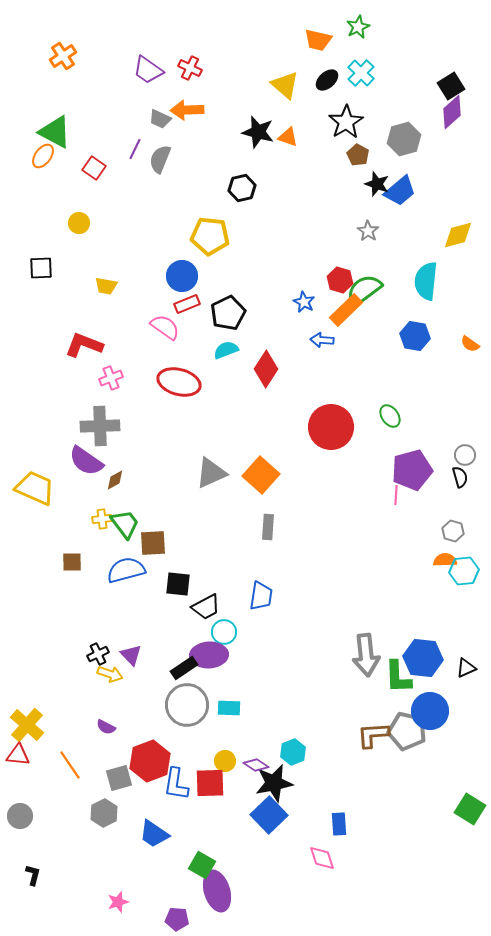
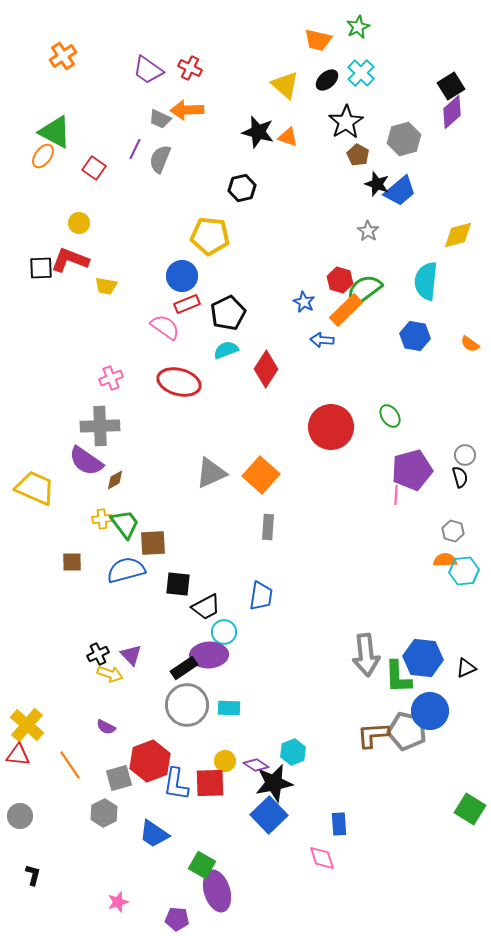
red L-shape at (84, 345): moved 14 px left, 85 px up
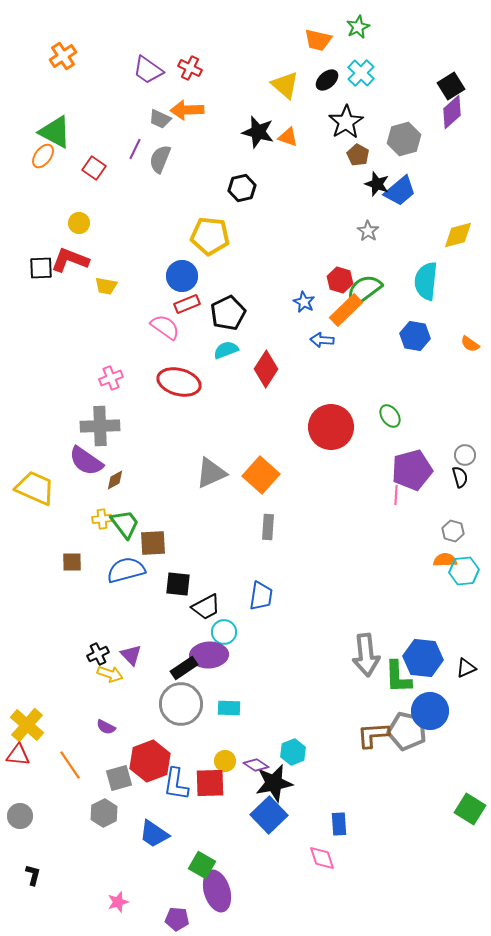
gray circle at (187, 705): moved 6 px left, 1 px up
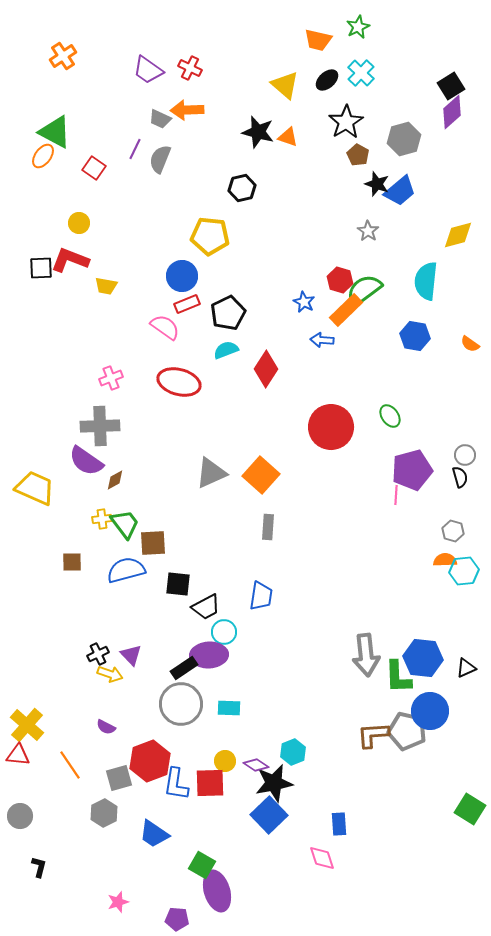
black L-shape at (33, 875): moved 6 px right, 8 px up
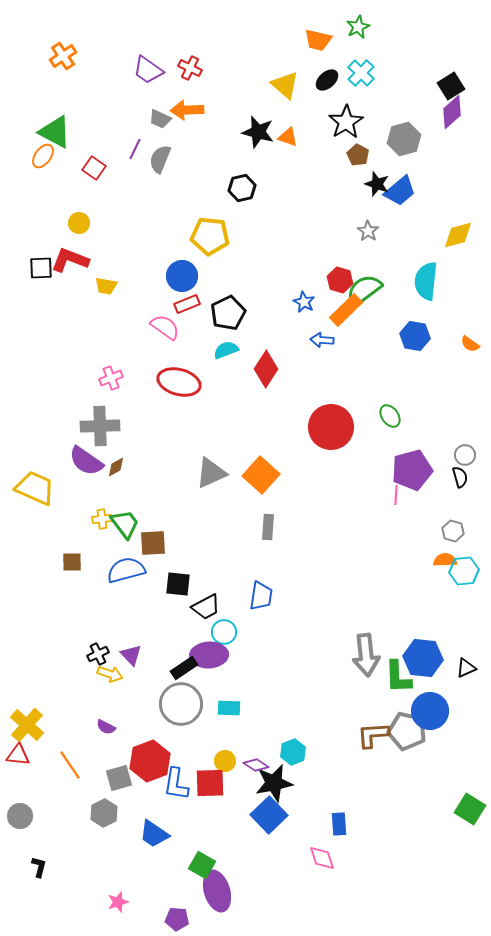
brown diamond at (115, 480): moved 1 px right, 13 px up
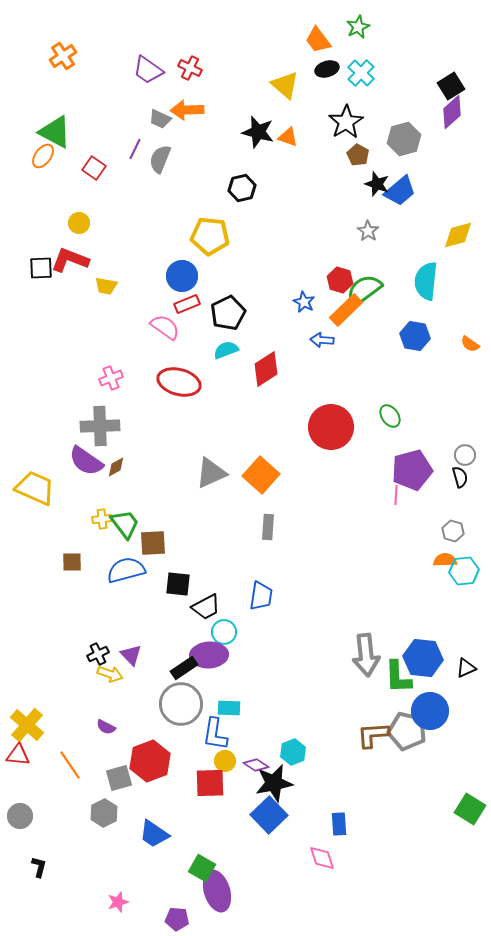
orange trapezoid at (318, 40): rotated 40 degrees clockwise
black ellipse at (327, 80): moved 11 px up; rotated 25 degrees clockwise
red diamond at (266, 369): rotated 24 degrees clockwise
blue L-shape at (176, 784): moved 39 px right, 50 px up
green square at (202, 865): moved 3 px down
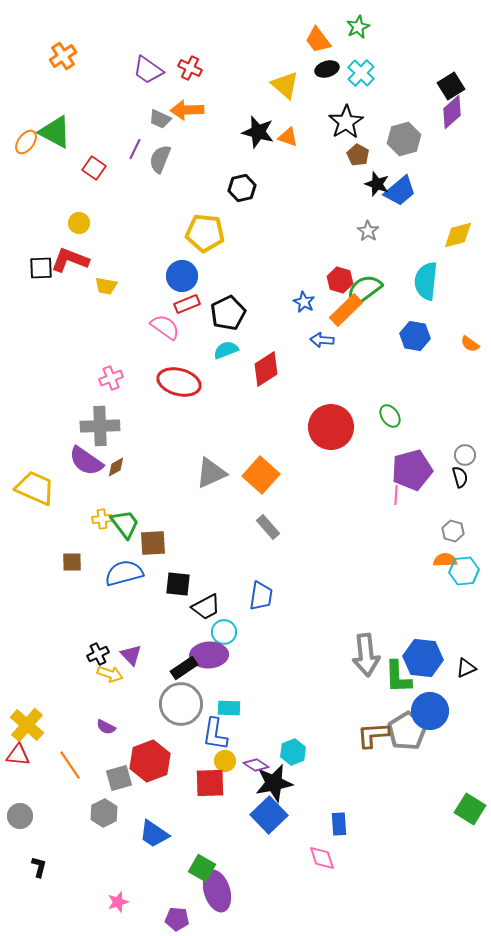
orange ellipse at (43, 156): moved 17 px left, 14 px up
yellow pentagon at (210, 236): moved 5 px left, 3 px up
gray rectangle at (268, 527): rotated 45 degrees counterclockwise
blue semicircle at (126, 570): moved 2 px left, 3 px down
gray pentagon at (407, 731): rotated 27 degrees clockwise
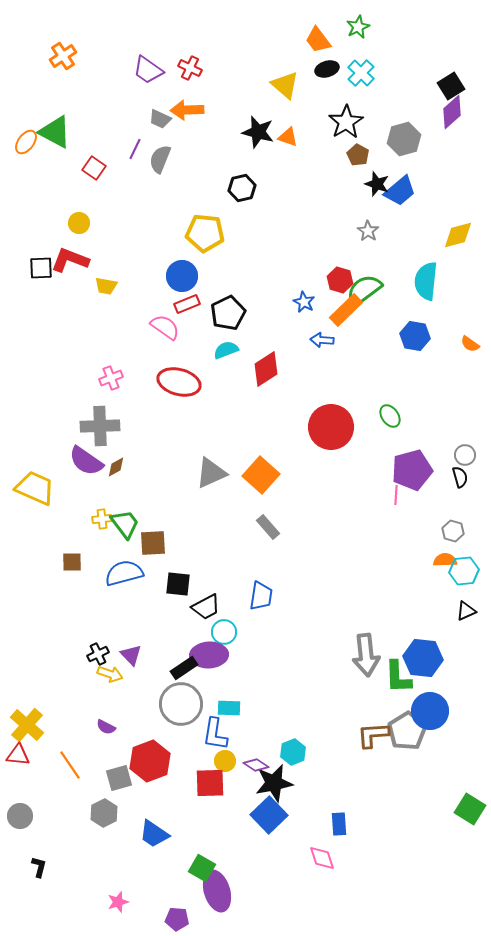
black triangle at (466, 668): moved 57 px up
